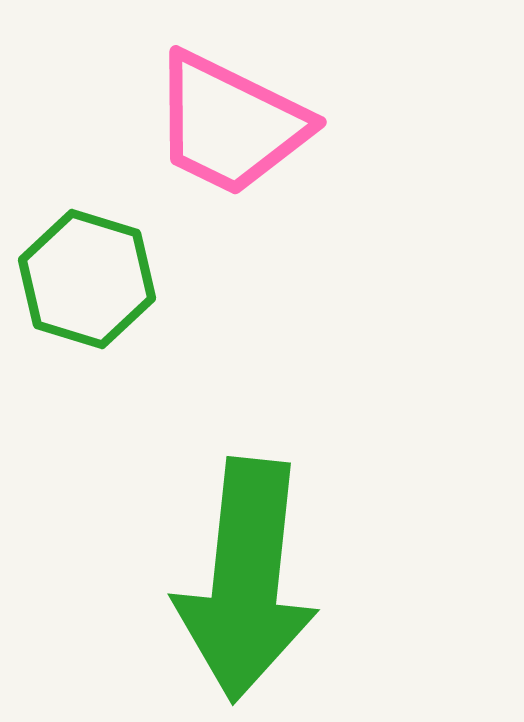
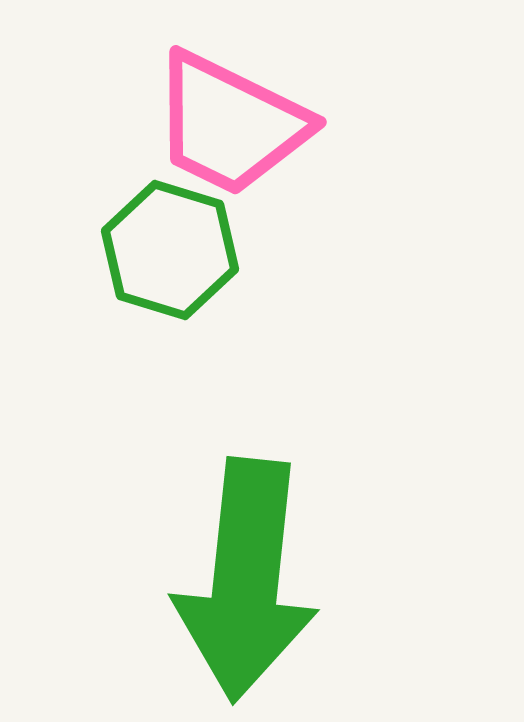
green hexagon: moved 83 px right, 29 px up
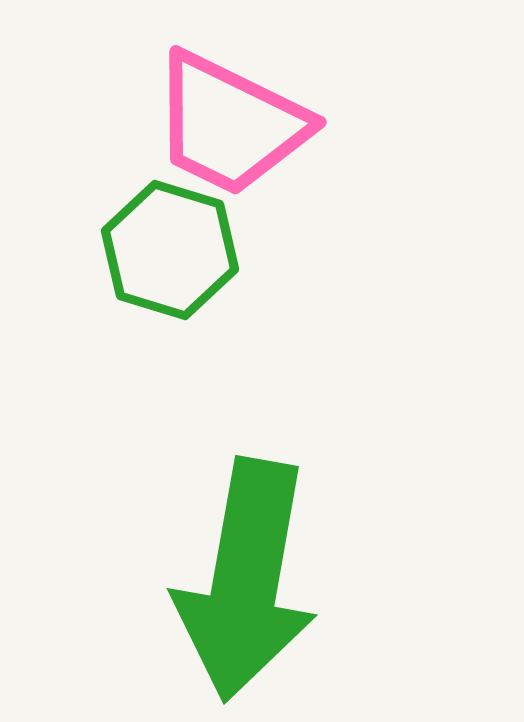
green arrow: rotated 4 degrees clockwise
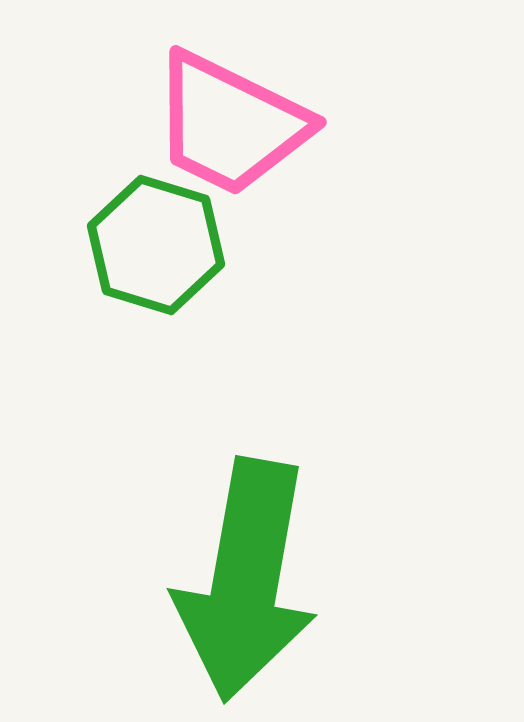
green hexagon: moved 14 px left, 5 px up
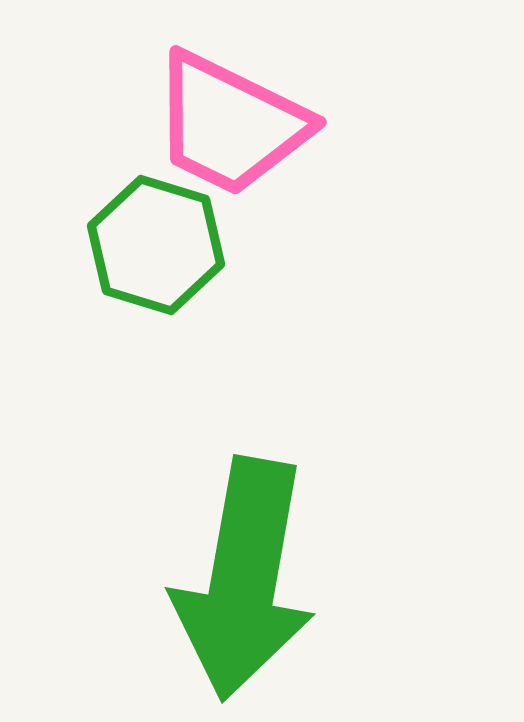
green arrow: moved 2 px left, 1 px up
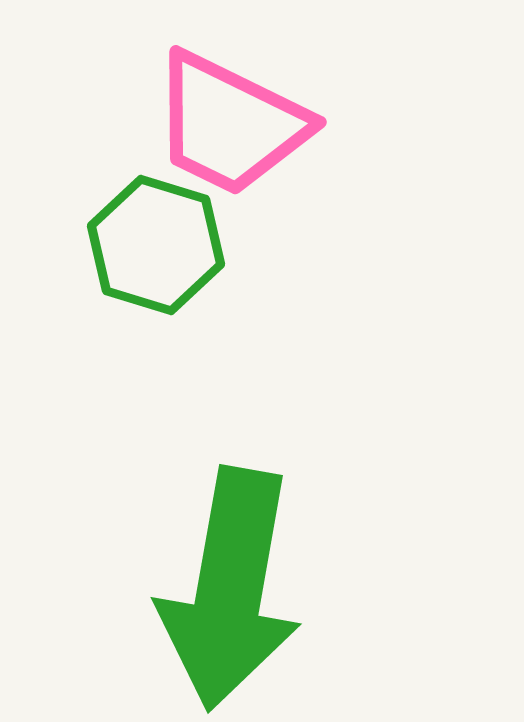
green arrow: moved 14 px left, 10 px down
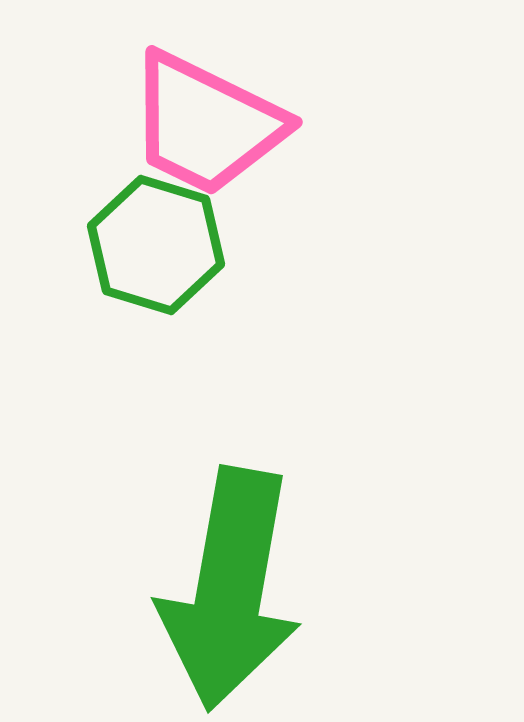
pink trapezoid: moved 24 px left
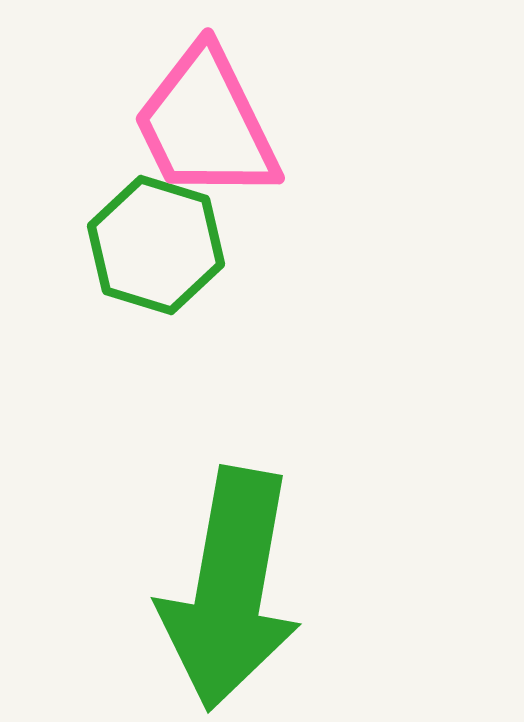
pink trapezoid: rotated 38 degrees clockwise
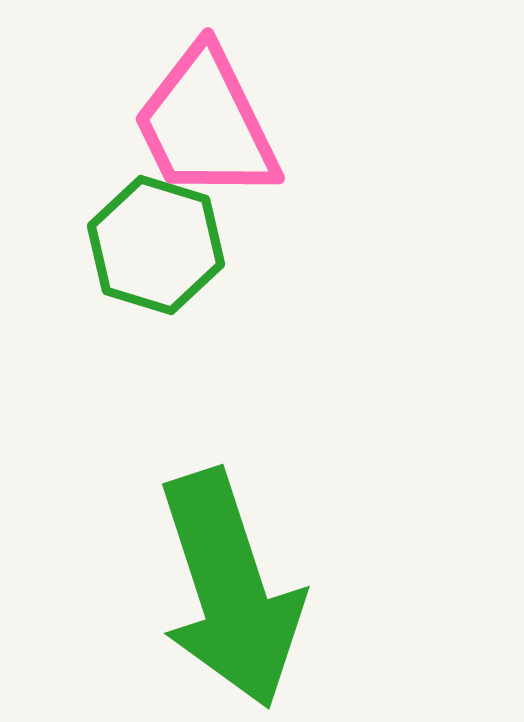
green arrow: rotated 28 degrees counterclockwise
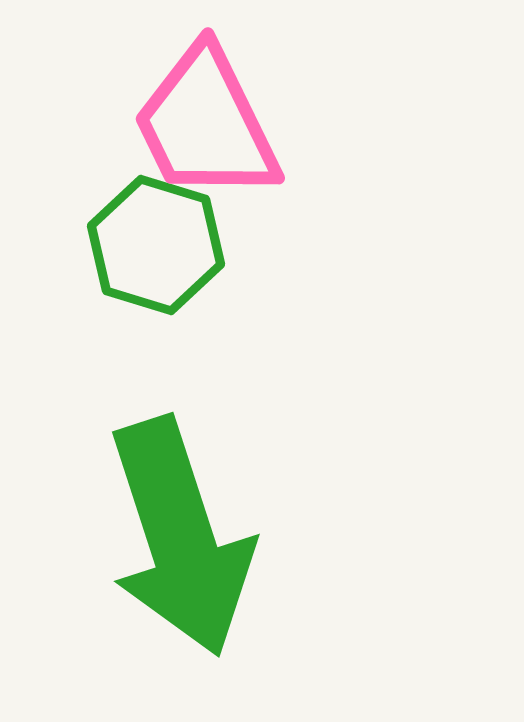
green arrow: moved 50 px left, 52 px up
